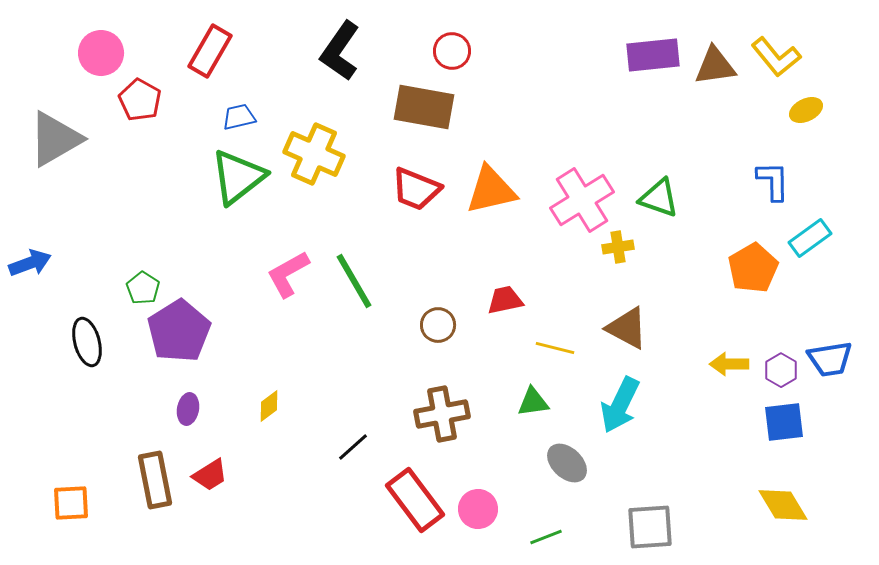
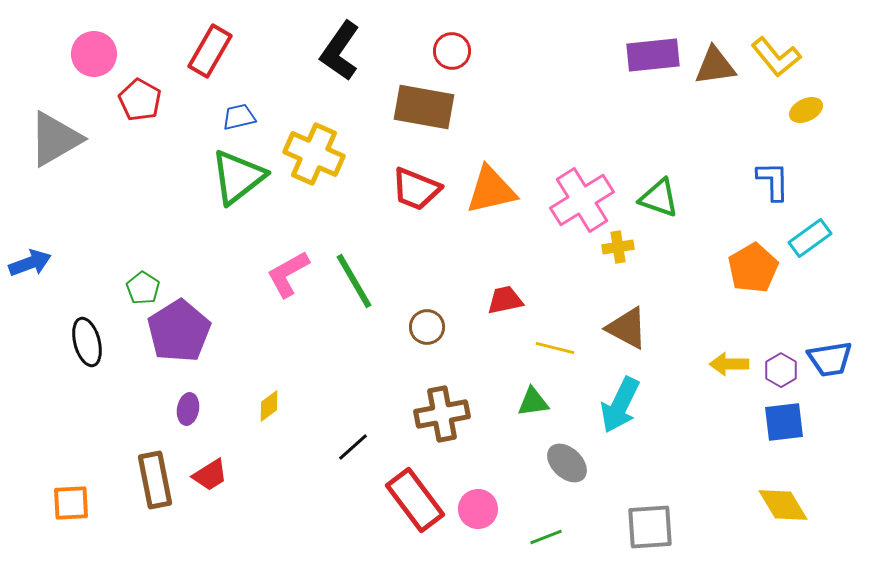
pink circle at (101, 53): moved 7 px left, 1 px down
brown circle at (438, 325): moved 11 px left, 2 px down
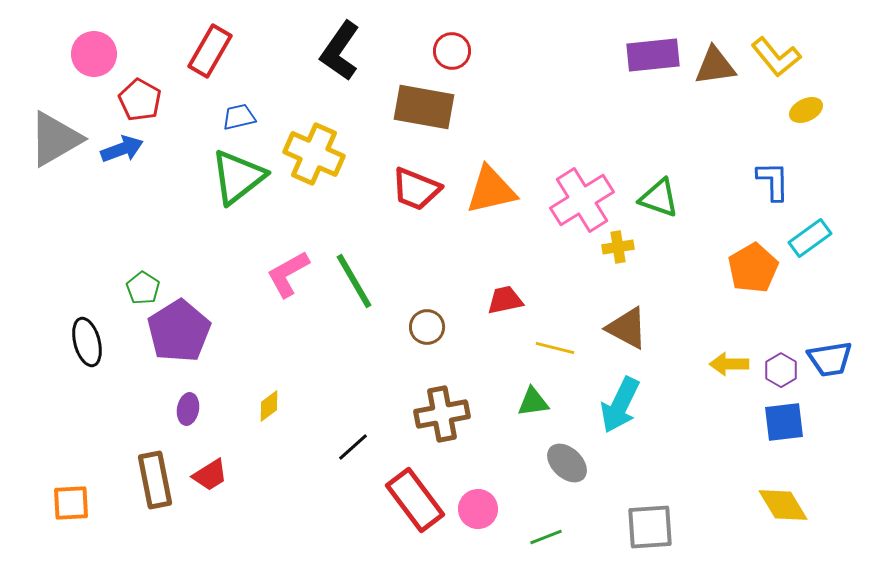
blue arrow at (30, 263): moved 92 px right, 114 px up
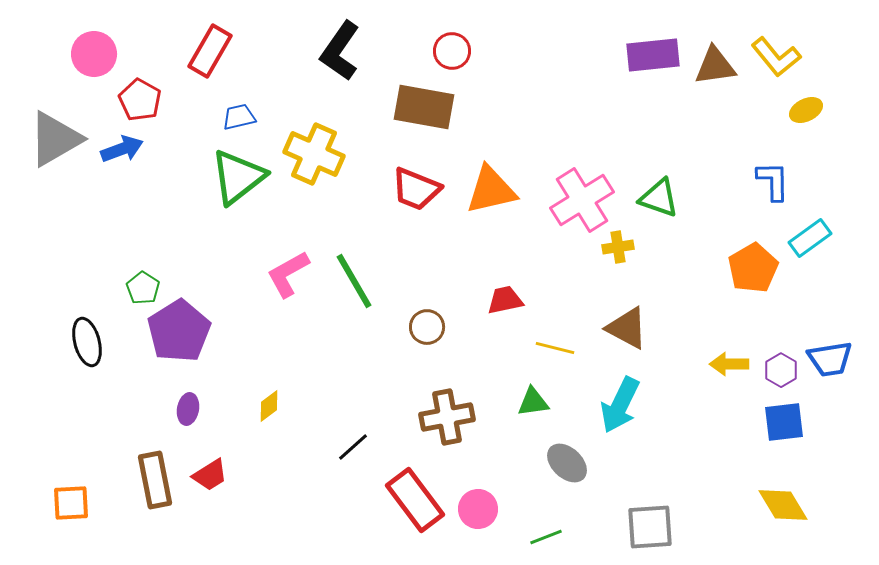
brown cross at (442, 414): moved 5 px right, 3 px down
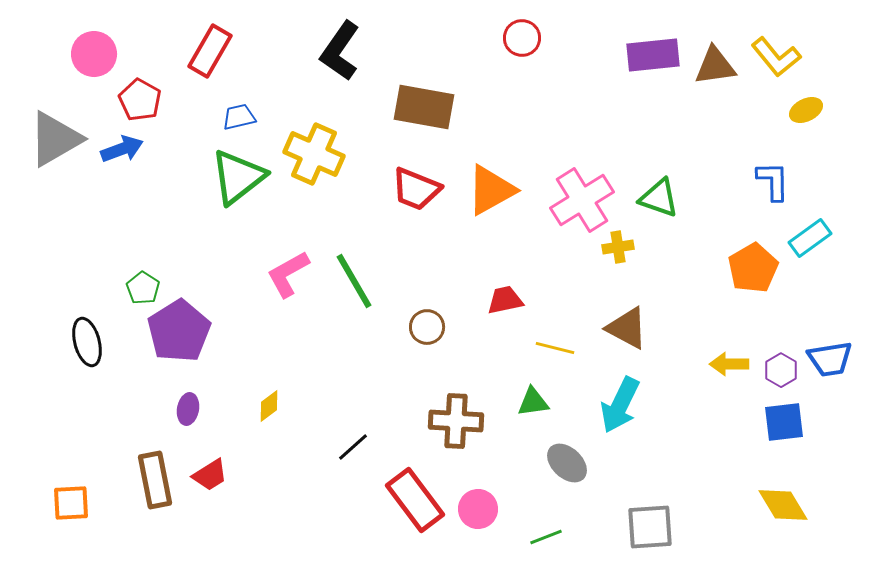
red circle at (452, 51): moved 70 px right, 13 px up
orange triangle at (491, 190): rotated 16 degrees counterclockwise
brown cross at (447, 417): moved 9 px right, 4 px down; rotated 14 degrees clockwise
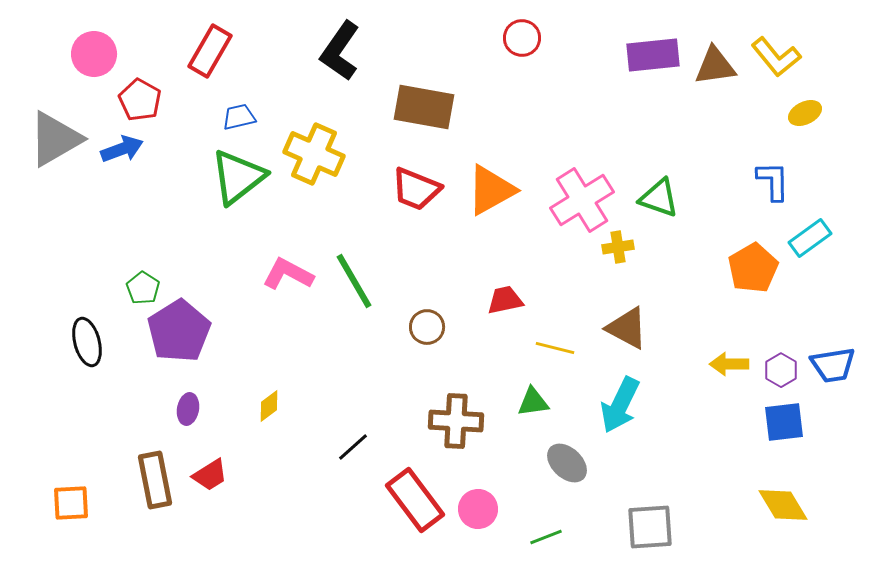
yellow ellipse at (806, 110): moved 1 px left, 3 px down
pink L-shape at (288, 274): rotated 57 degrees clockwise
blue trapezoid at (830, 359): moved 3 px right, 6 px down
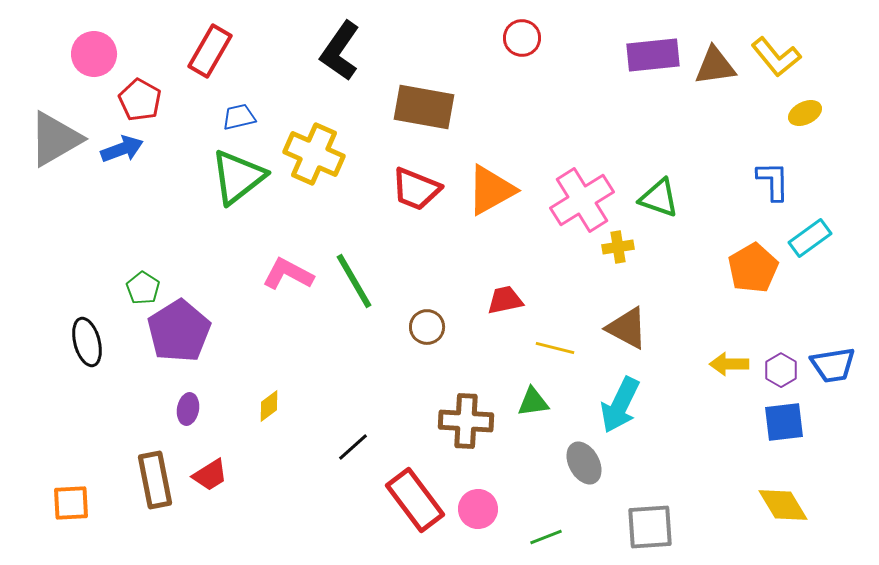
brown cross at (456, 421): moved 10 px right
gray ellipse at (567, 463): moved 17 px right; rotated 18 degrees clockwise
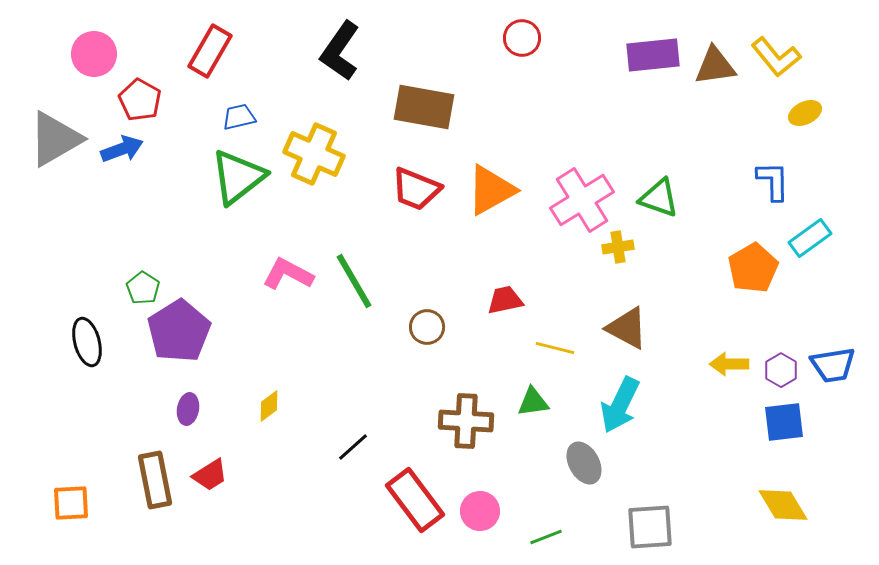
pink circle at (478, 509): moved 2 px right, 2 px down
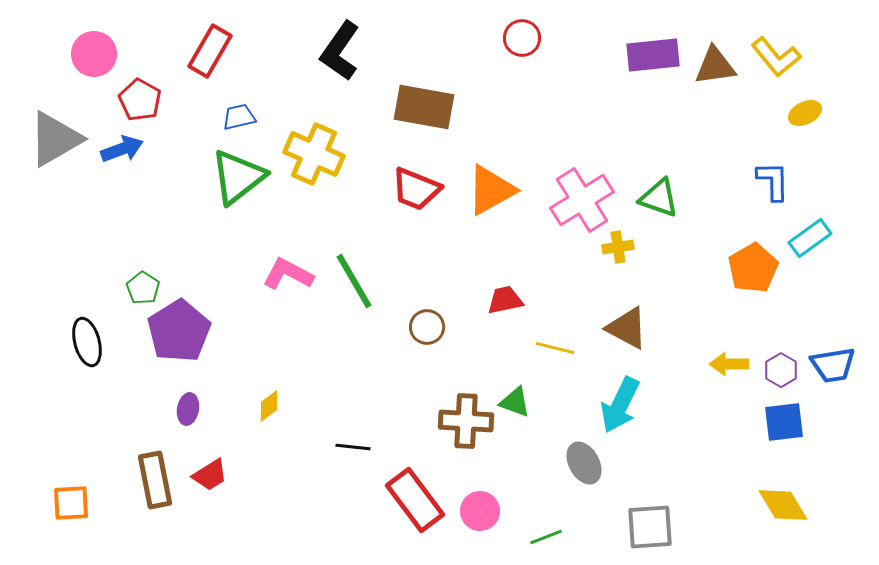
green triangle at (533, 402): moved 18 px left; rotated 28 degrees clockwise
black line at (353, 447): rotated 48 degrees clockwise
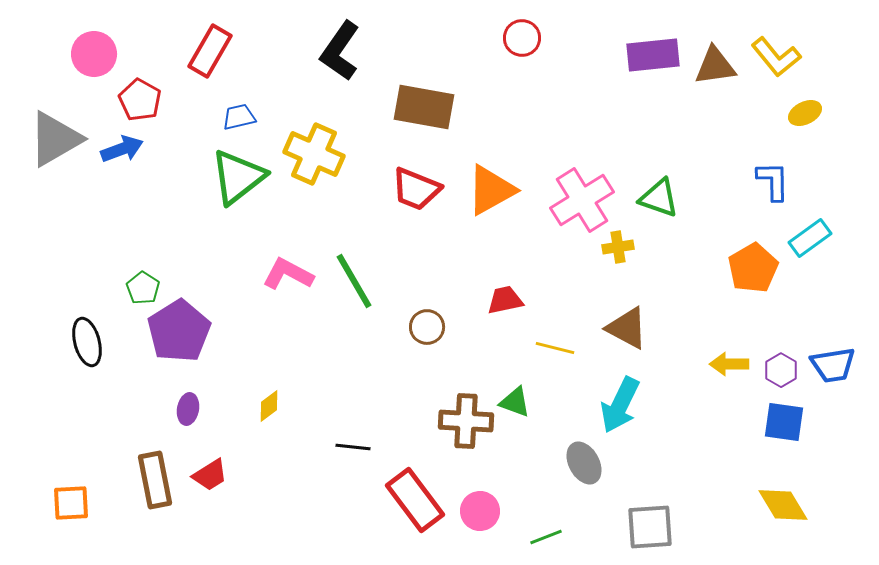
blue square at (784, 422): rotated 15 degrees clockwise
